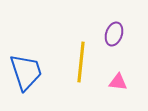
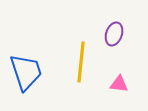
pink triangle: moved 1 px right, 2 px down
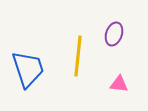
yellow line: moved 3 px left, 6 px up
blue trapezoid: moved 2 px right, 3 px up
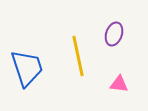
yellow line: rotated 18 degrees counterclockwise
blue trapezoid: moved 1 px left, 1 px up
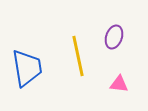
purple ellipse: moved 3 px down
blue trapezoid: rotated 9 degrees clockwise
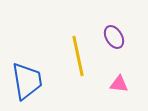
purple ellipse: rotated 50 degrees counterclockwise
blue trapezoid: moved 13 px down
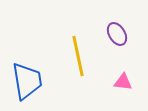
purple ellipse: moved 3 px right, 3 px up
pink triangle: moved 4 px right, 2 px up
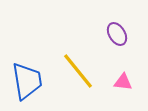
yellow line: moved 15 px down; rotated 27 degrees counterclockwise
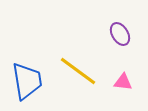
purple ellipse: moved 3 px right
yellow line: rotated 15 degrees counterclockwise
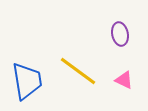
purple ellipse: rotated 20 degrees clockwise
pink triangle: moved 1 px right, 2 px up; rotated 18 degrees clockwise
